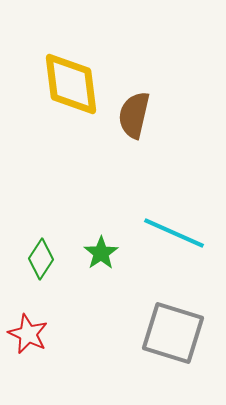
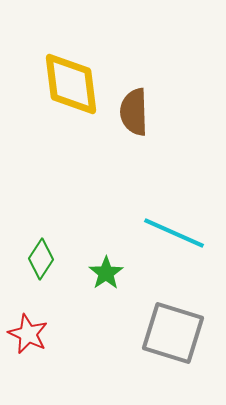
brown semicircle: moved 3 px up; rotated 15 degrees counterclockwise
green star: moved 5 px right, 20 px down
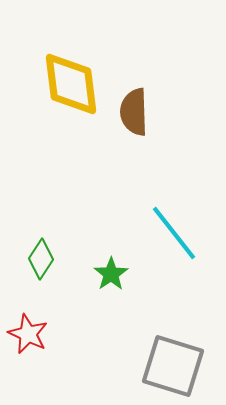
cyan line: rotated 28 degrees clockwise
green star: moved 5 px right, 1 px down
gray square: moved 33 px down
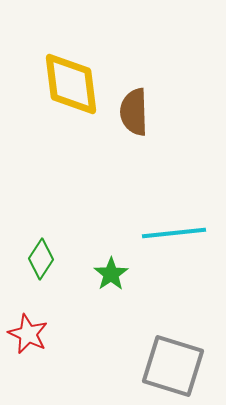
cyan line: rotated 58 degrees counterclockwise
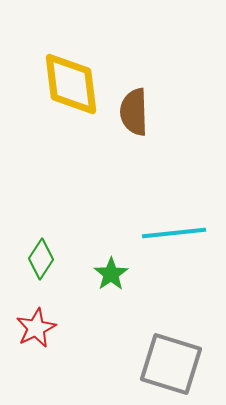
red star: moved 8 px right, 6 px up; rotated 21 degrees clockwise
gray square: moved 2 px left, 2 px up
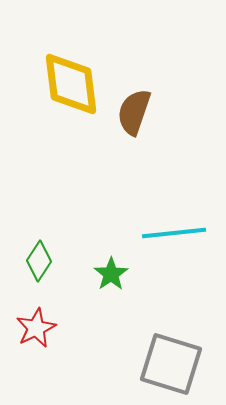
brown semicircle: rotated 21 degrees clockwise
green diamond: moved 2 px left, 2 px down
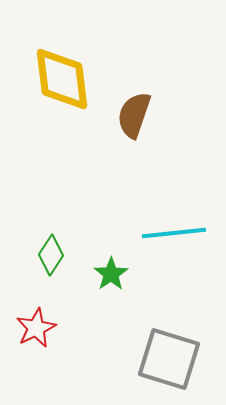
yellow diamond: moved 9 px left, 5 px up
brown semicircle: moved 3 px down
green diamond: moved 12 px right, 6 px up
gray square: moved 2 px left, 5 px up
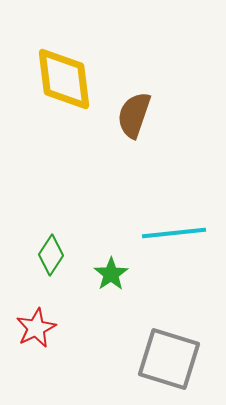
yellow diamond: moved 2 px right
